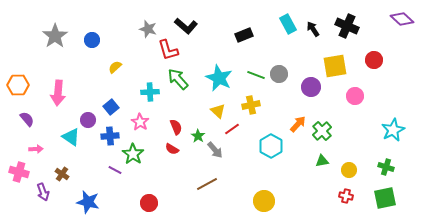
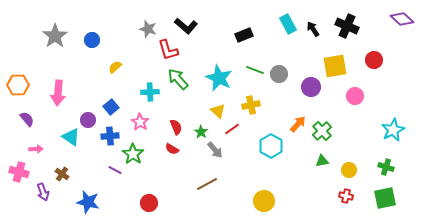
green line at (256, 75): moved 1 px left, 5 px up
green star at (198, 136): moved 3 px right, 4 px up
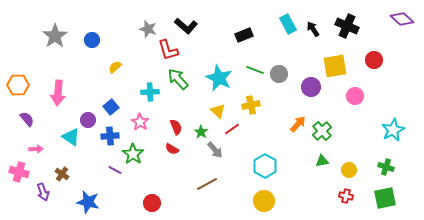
cyan hexagon at (271, 146): moved 6 px left, 20 px down
red circle at (149, 203): moved 3 px right
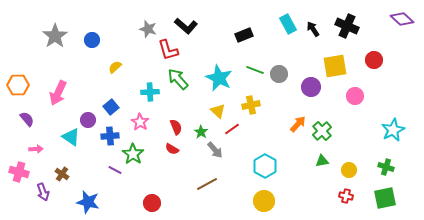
pink arrow at (58, 93): rotated 20 degrees clockwise
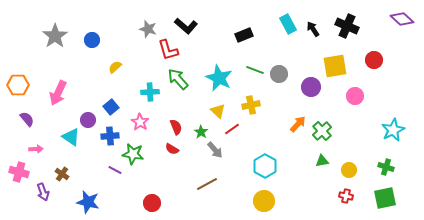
green star at (133, 154): rotated 25 degrees counterclockwise
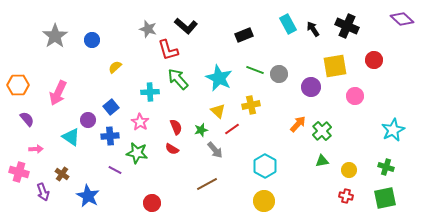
green star at (201, 132): moved 2 px up; rotated 24 degrees clockwise
green star at (133, 154): moved 4 px right, 1 px up
blue star at (88, 202): moved 6 px up; rotated 15 degrees clockwise
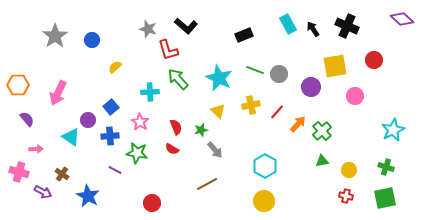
red line at (232, 129): moved 45 px right, 17 px up; rotated 14 degrees counterclockwise
purple arrow at (43, 192): rotated 42 degrees counterclockwise
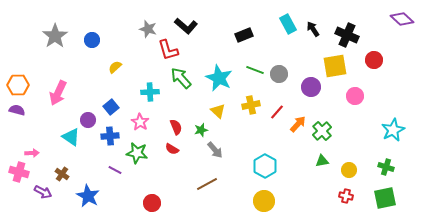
black cross at (347, 26): moved 9 px down
green arrow at (178, 79): moved 3 px right, 1 px up
purple semicircle at (27, 119): moved 10 px left, 9 px up; rotated 35 degrees counterclockwise
pink arrow at (36, 149): moved 4 px left, 4 px down
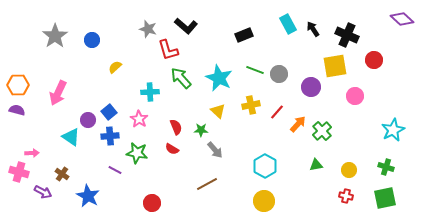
blue square at (111, 107): moved 2 px left, 5 px down
pink star at (140, 122): moved 1 px left, 3 px up
green star at (201, 130): rotated 16 degrees clockwise
green triangle at (322, 161): moved 6 px left, 4 px down
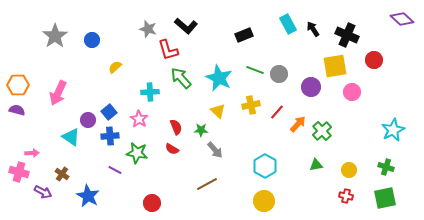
pink circle at (355, 96): moved 3 px left, 4 px up
